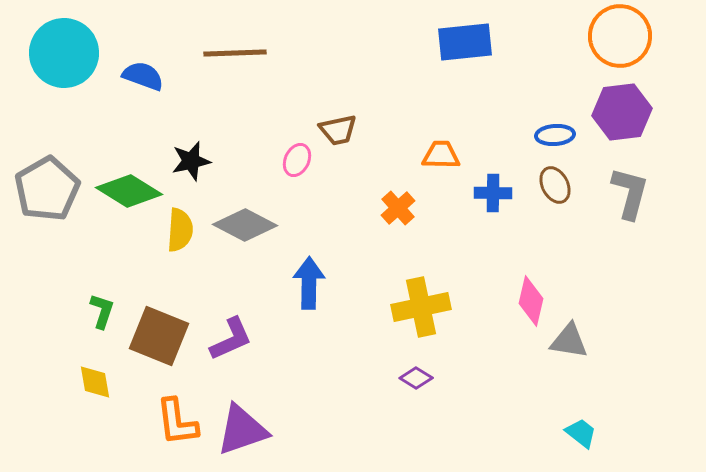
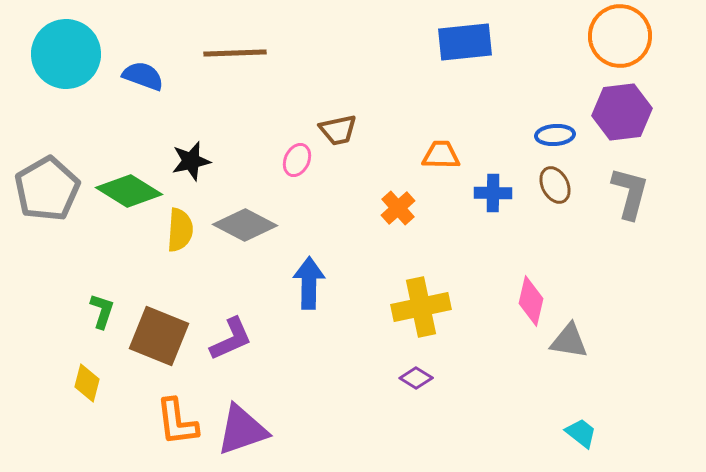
cyan circle: moved 2 px right, 1 px down
yellow diamond: moved 8 px left, 1 px down; rotated 24 degrees clockwise
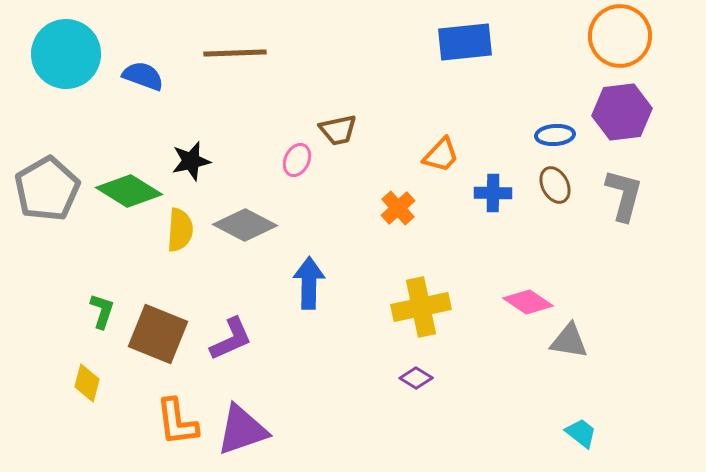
orange trapezoid: rotated 132 degrees clockwise
gray L-shape: moved 6 px left, 2 px down
pink diamond: moved 3 px left, 1 px down; rotated 69 degrees counterclockwise
brown square: moved 1 px left, 2 px up
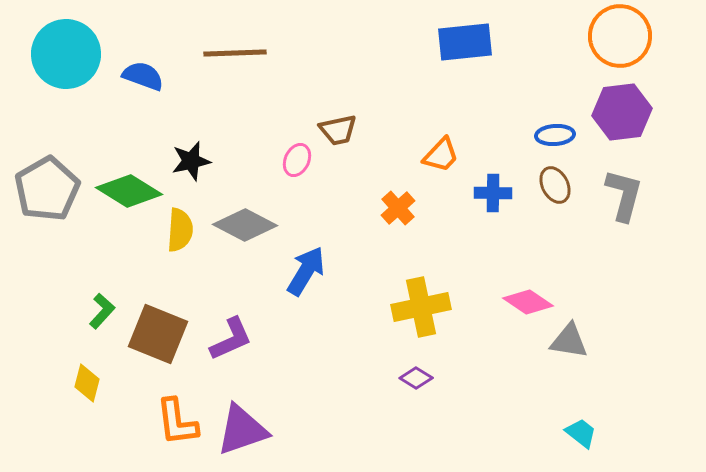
blue arrow: moved 3 px left, 12 px up; rotated 30 degrees clockwise
green L-shape: rotated 24 degrees clockwise
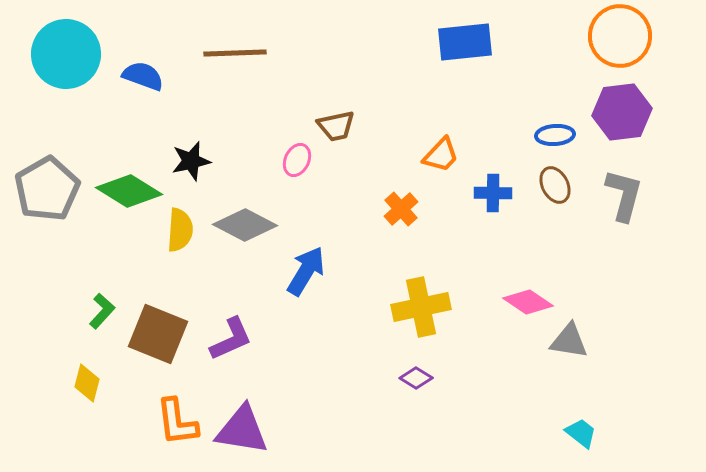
brown trapezoid: moved 2 px left, 4 px up
orange cross: moved 3 px right, 1 px down
purple triangle: rotated 28 degrees clockwise
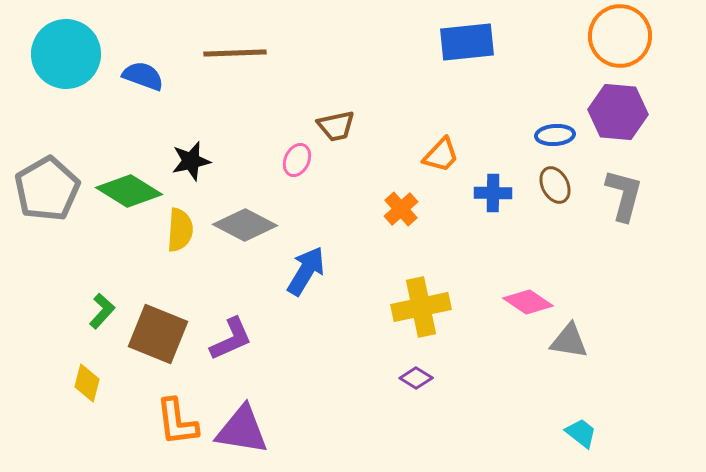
blue rectangle: moved 2 px right
purple hexagon: moved 4 px left; rotated 12 degrees clockwise
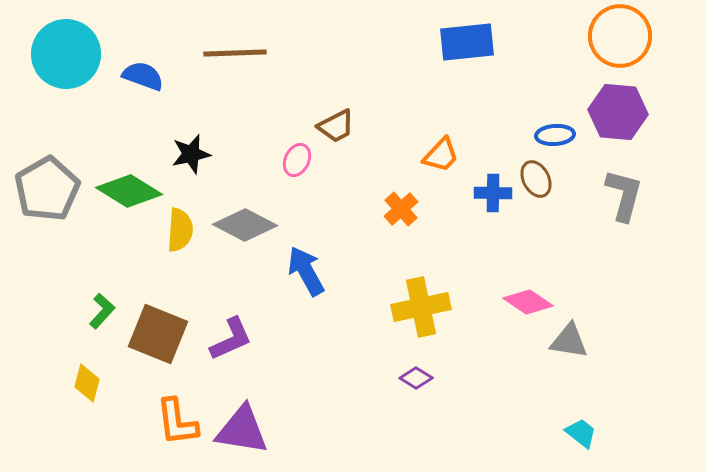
brown trapezoid: rotated 15 degrees counterclockwise
black star: moved 7 px up
brown ellipse: moved 19 px left, 6 px up
blue arrow: rotated 60 degrees counterclockwise
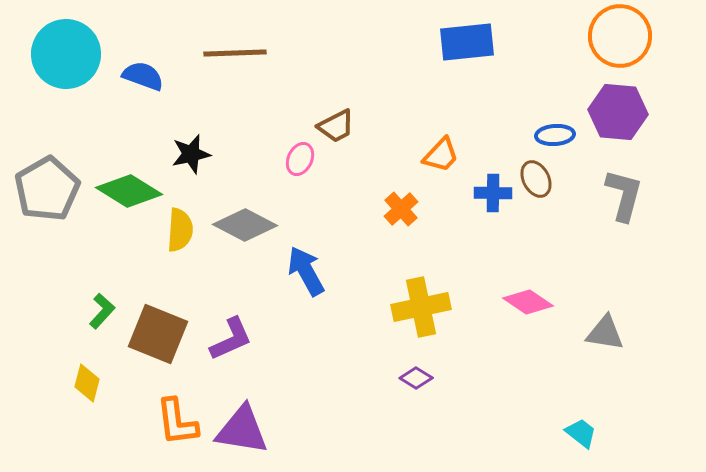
pink ellipse: moved 3 px right, 1 px up
gray triangle: moved 36 px right, 8 px up
